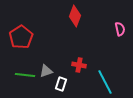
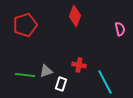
red pentagon: moved 4 px right, 12 px up; rotated 15 degrees clockwise
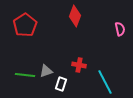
red pentagon: rotated 15 degrees counterclockwise
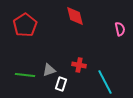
red diamond: rotated 35 degrees counterclockwise
gray triangle: moved 3 px right, 1 px up
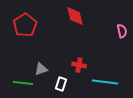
pink semicircle: moved 2 px right, 2 px down
gray triangle: moved 8 px left, 1 px up
green line: moved 2 px left, 8 px down
cyan line: rotated 55 degrees counterclockwise
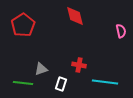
red pentagon: moved 2 px left
pink semicircle: moved 1 px left
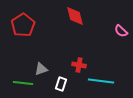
pink semicircle: rotated 144 degrees clockwise
cyan line: moved 4 px left, 1 px up
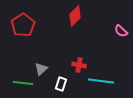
red diamond: rotated 60 degrees clockwise
gray triangle: rotated 24 degrees counterclockwise
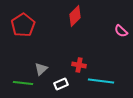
white rectangle: rotated 48 degrees clockwise
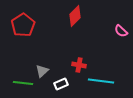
gray triangle: moved 1 px right, 2 px down
